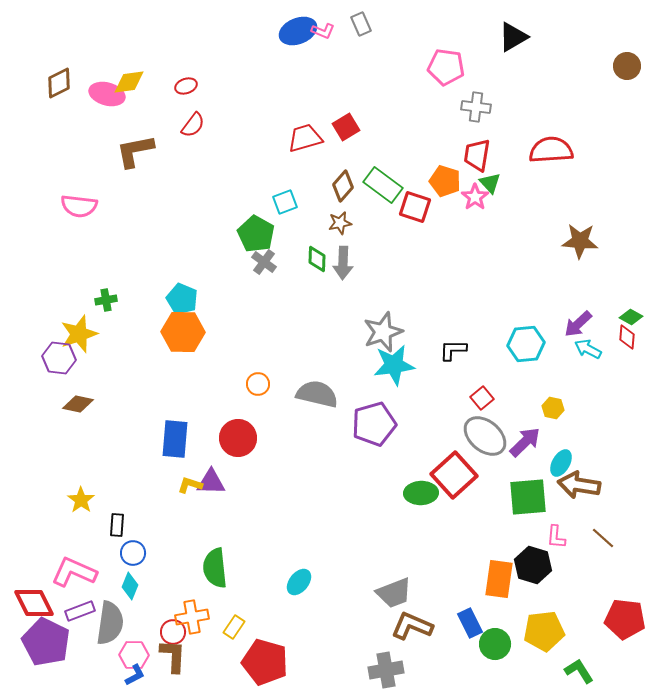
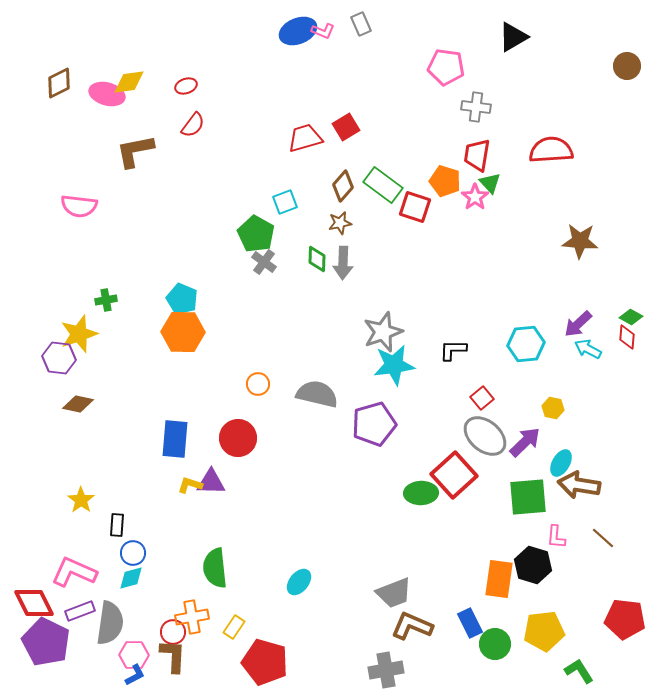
cyan diamond at (130, 586): moved 1 px right, 8 px up; rotated 52 degrees clockwise
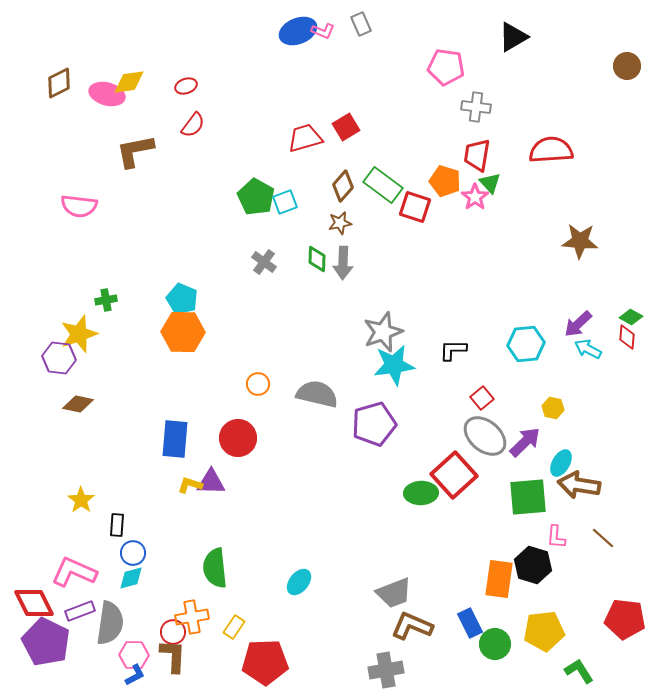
green pentagon at (256, 234): moved 37 px up
red pentagon at (265, 662): rotated 18 degrees counterclockwise
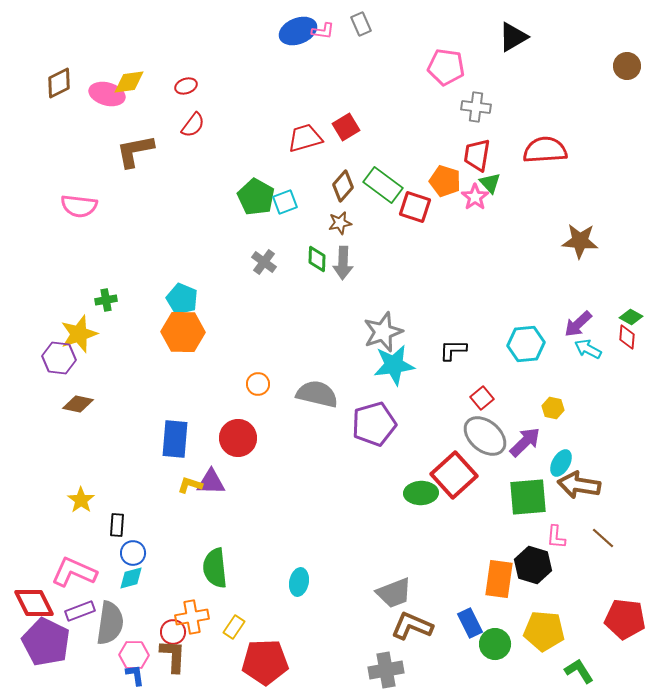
pink L-shape at (323, 31): rotated 15 degrees counterclockwise
red semicircle at (551, 150): moved 6 px left
cyan ellipse at (299, 582): rotated 28 degrees counterclockwise
yellow pentagon at (544, 631): rotated 12 degrees clockwise
blue L-shape at (135, 675): rotated 70 degrees counterclockwise
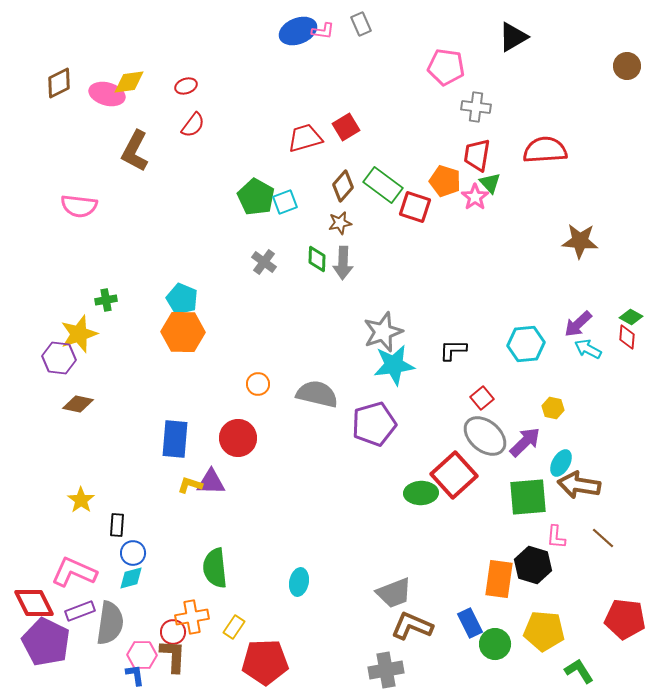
brown L-shape at (135, 151): rotated 51 degrees counterclockwise
pink hexagon at (134, 655): moved 8 px right
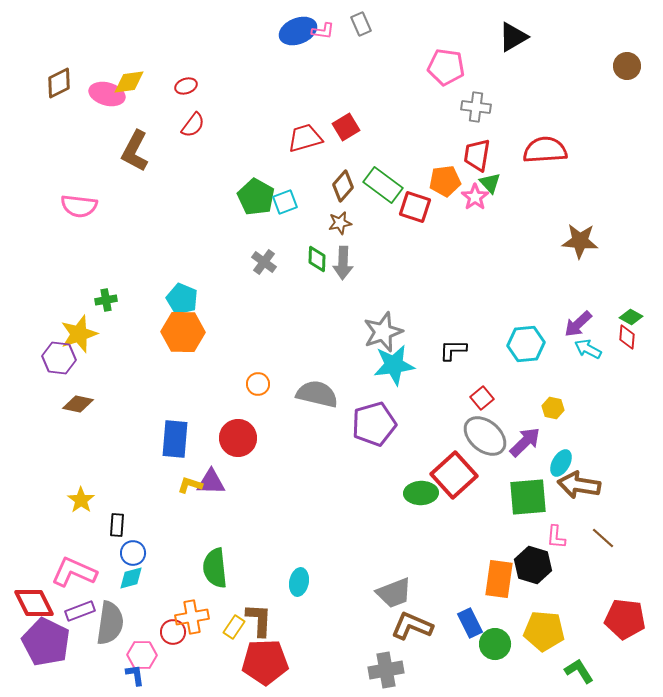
orange pentagon at (445, 181): rotated 24 degrees counterclockwise
brown L-shape at (173, 656): moved 86 px right, 36 px up
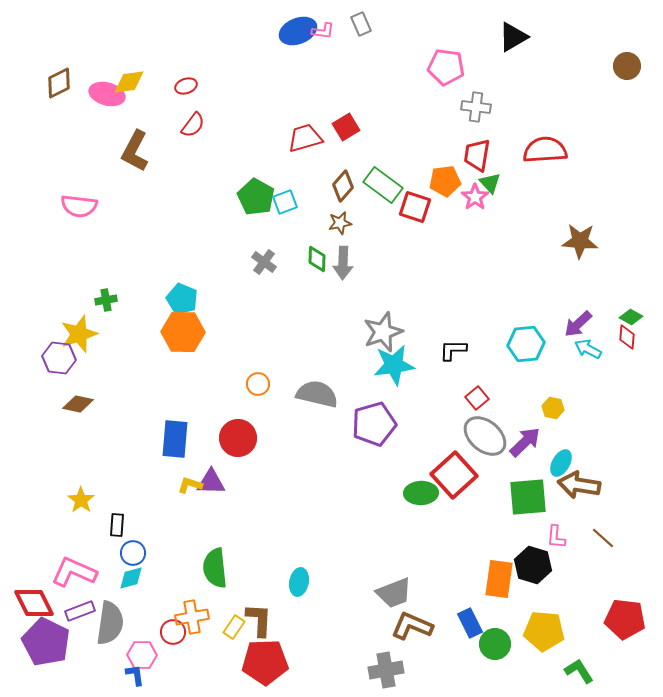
red square at (482, 398): moved 5 px left
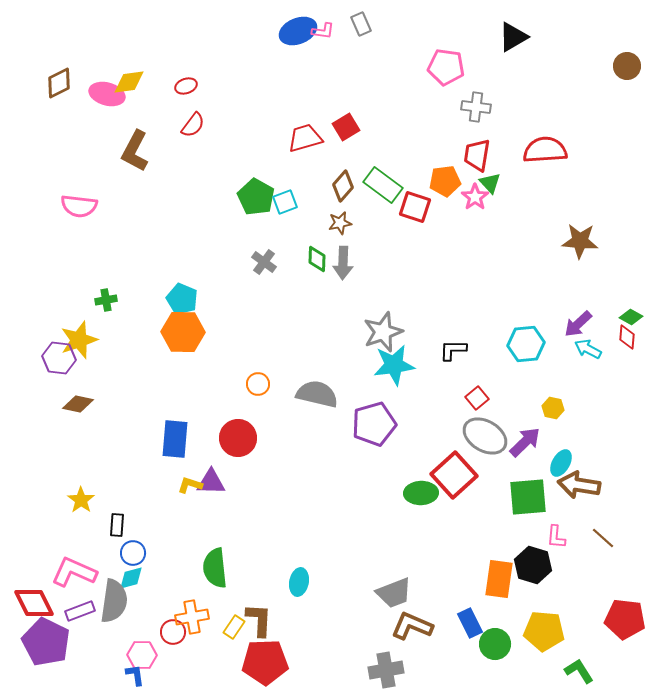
yellow star at (79, 334): moved 6 px down
gray ellipse at (485, 436): rotated 9 degrees counterclockwise
gray semicircle at (110, 623): moved 4 px right, 22 px up
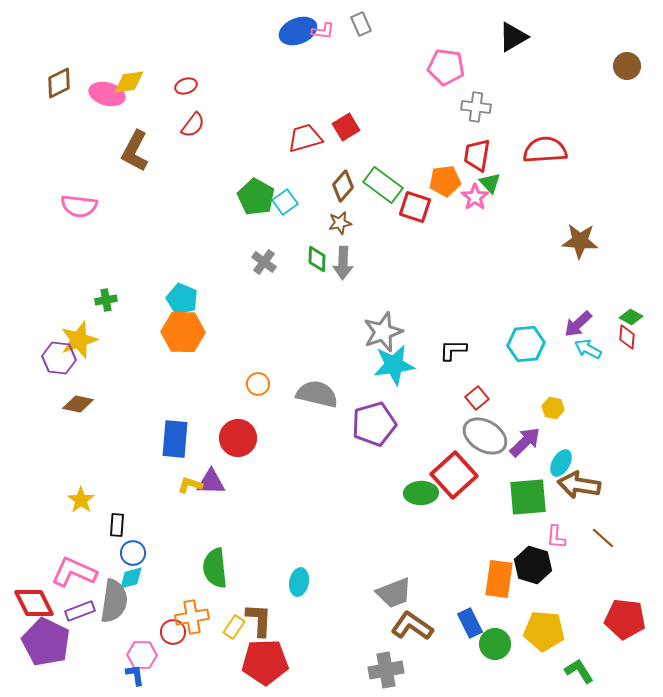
cyan square at (285, 202): rotated 15 degrees counterclockwise
brown L-shape at (412, 626): rotated 12 degrees clockwise
